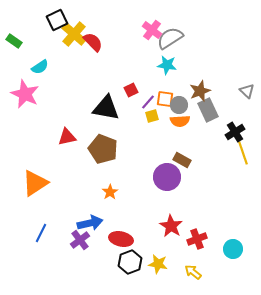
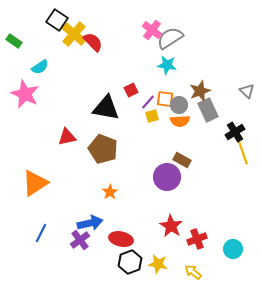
black square: rotated 30 degrees counterclockwise
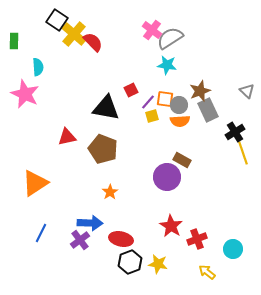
green rectangle: rotated 56 degrees clockwise
cyan semicircle: moved 2 px left; rotated 60 degrees counterclockwise
blue arrow: rotated 15 degrees clockwise
yellow arrow: moved 14 px right
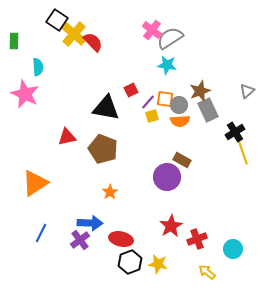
gray triangle: rotated 35 degrees clockwise
red star: rotated 10 degrees clockwise
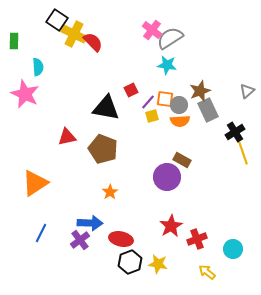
yellow cross: rotated 15 degrees counterclockwise
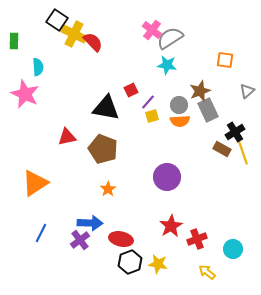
orange square: moved 60 px right, 39 px up
brown rectangle: moved 40 px right, 11 px up
orange star: moved 2 px left, 3 px up
